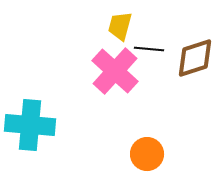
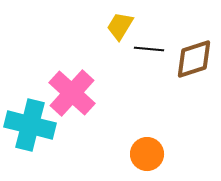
yellow trapezoid: rotated 16 degrees clockwise
brown diamond: moved 1 px left, 1 px down
pink cross: moved 43 px left, 22 px down
cyan cross: rotated 9 degrees clockwise
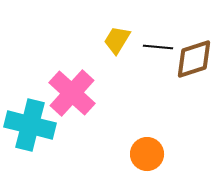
yellow trapezoid: moved 3 px left, 14 px down
black line: moved 9 px right, 2 px up
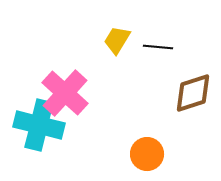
brown diamond: moved 1 px left, 34 px down
pink cross: moved 7 px left
cyan cross: moved 9 px right
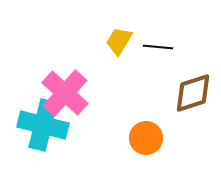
yellow trapezoid: moved 2 px right, 1 px down
cyan cross: moved 4 px right
orange circle: moved 1 px left, 16 px up
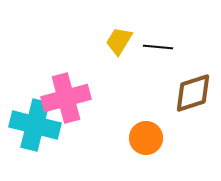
pink cross: moved 1 px right, 5 px down; rotated 33 degrees clockwise
cyan cross: moved 8 px left
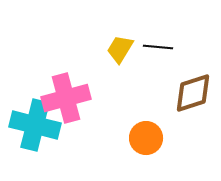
yellow trapezoid: moved 1 px right, 8 px down
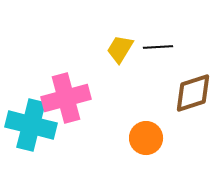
black line: rotated 8 degrees counterclockwise
cyan cross: moved 4 px left
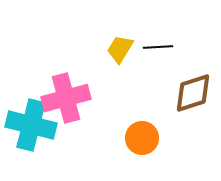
orange circle: moved 4 px left
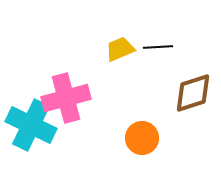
yellow trapezoid: rotated 36 degrees clockwise
cyan cross: rotated 12 degrees clockwise
